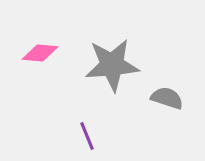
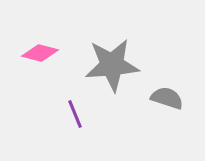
pink diamond: rotated 9 degrees clockwise
purple line: moved 12 px left, 22 px up
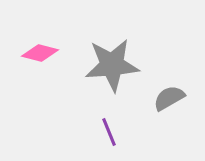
gray semicircle: moved 2 px right; rotated 48 degrees counterclockwise
purple line: moved 34 px right, 18 px down
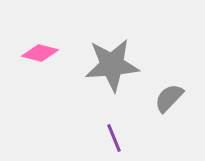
gray semicircle: rotated 16 degrees counterclockwise
purple line: moved 5 px right, 6 px down
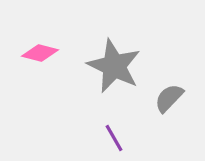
gray star: moved 2 px right, 1 px down; rotated 30 degrees clockwise
purple line: rotated 8 degrees counterclockwise
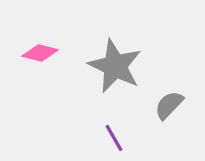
gray star: moved 1 px right
gray semicircle: moved 7 px down
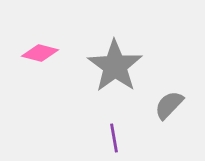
gray star: rotated 10 degrees clockwise
purple line: rotated 20 degrees clockwise
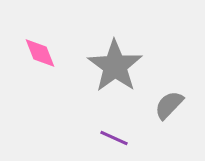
pink diamond: rotated 54 degrees clockwise
purple line: rotated 56 degrees counterclockwise
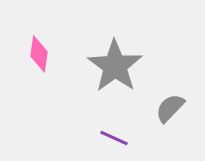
pink diamond: moved 1 px left, 1 px down; rotated 30 degrees clockwise
gray semicircle: moved 1 px right, 3 px down
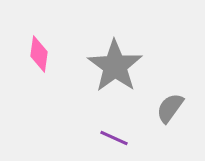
gray semicircle: rotated 8 degrees counterclockwise
